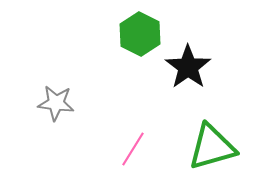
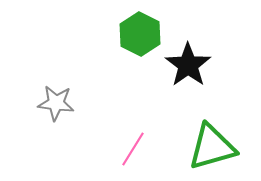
black star: moved 2 px up
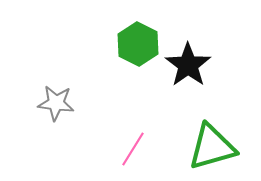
green hexagon: moved 2 px left, 10 px down
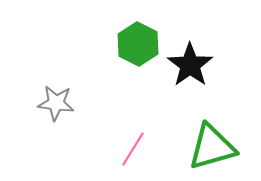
black star: moved 2 px right
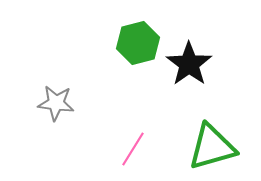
green hexagon: moved 1 px up; rotated 18 degrees clockwise
black star: moved 1 px left, 1 px up
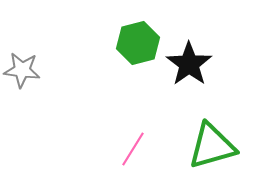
gray star: moved 34 px left, 33 px up
green triangle: moved 1 px up
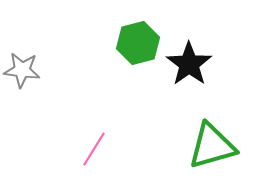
pink line: moved 39 px left
